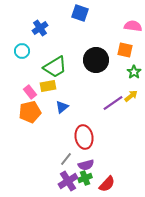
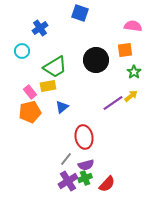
orange square: rotated 21 degrees counterclockwise
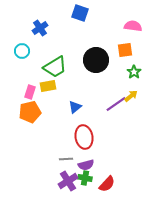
pink rectangle: rotated 56 degrees clockwise
purple line: moved 3 px right, 1 px down
blue triangle: moved 13 px right
gray line: rotated 48 degrees clockwise
green cross: rotated 32 degrees clockwise
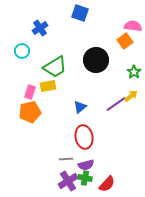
orange square: moved 9 px up; rotated 28 degrees counterclockwise
blue triangle: moved 5 px right
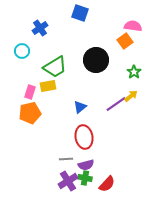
orange pentagon: moved 1 px down
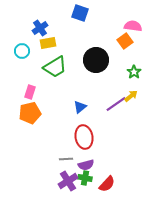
yellow rectangle: moved 43 px up
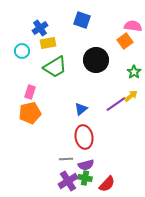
blue square: moved 2 px right, 7 px down
blue triangle: moved 1 px right, 2 px down
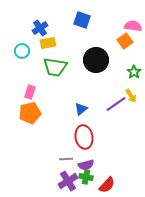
green trapezoid: rotated 40 degrees clockwise
yellow arrow: rotated 96 degrees clockwise
green cross: moved 1 px right, 1 px up
red semicircle: moved 1 px down
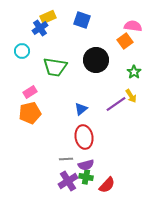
yellow rectangle: moved 26 px up; rotated 14 degrees counterclockwise
pink rectangle: rotated 40 degrees clockwise
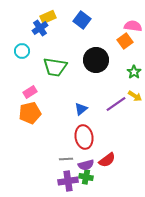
blue square: rotated 18 degrees clockwise
yellow arrow: moved 4 px right; rotated 24 degrees counterclockwise
purple cross: rotated 24 degrees clockwise
red semicircle: moved 25 px up; rotated 12 degrees clockwise
